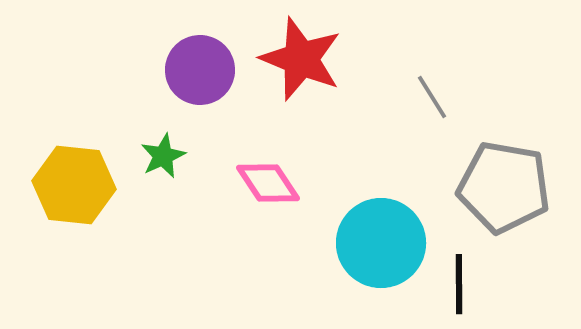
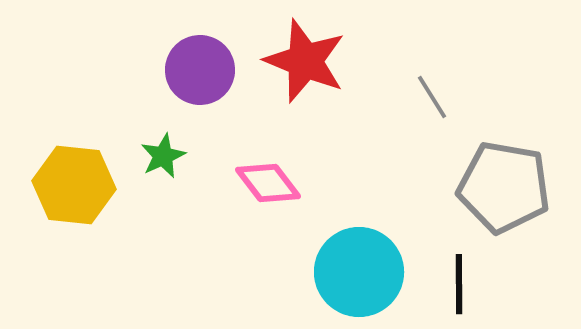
red star: moved 4 px right, 2 px down
pink diamond: rotated 4 degrees counterclockwise
cyan circle: moved 22 px left, 29 px down
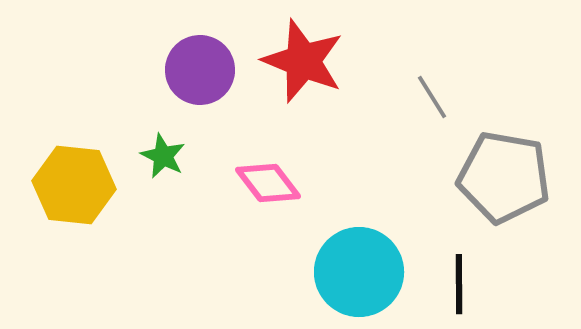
red star: moved 2 px left
green star: rotated 21 degrees counterclockwise
gray pentagon: moved 10 px up
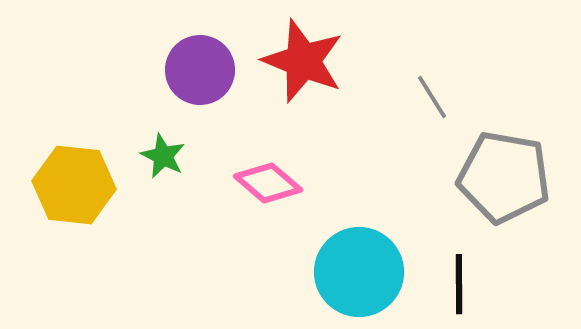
pink diamond: rotated 12 degrees counterclockwise
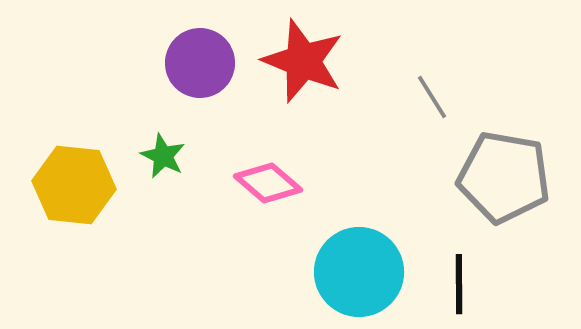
purple circle: moved 7 px up
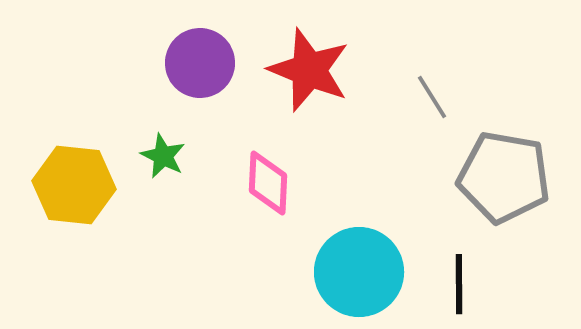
red star: moved 6 px right, 9 px down
pink diamond: rotated 52 degrees clockwise
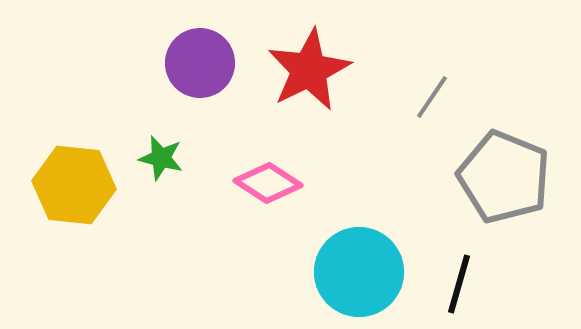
red star: rotated 24 degrees clockwise
gray line: rotated 66 degrees clockwise
green star: moved 2 px left, 2 px down; rotated 12 degrees counterclockwise
gray pentagon: rotated 12 degrees clockwise
pink diamond: rotated 60 degrees counterclockwise
black line: rotated 16 degrees clockwise
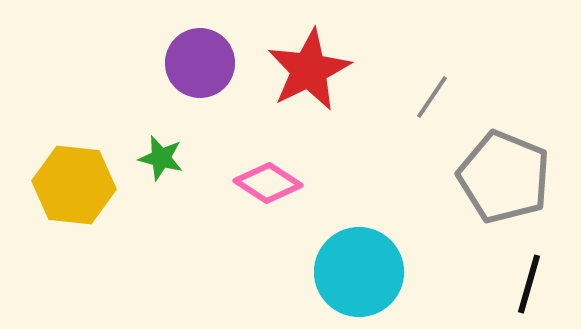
black line: moved 70 px right
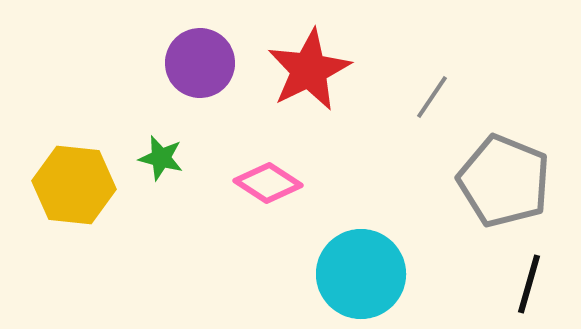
gray pentagon: moved 4 px down
cyan circle: moved 2 px right, 2 px down
